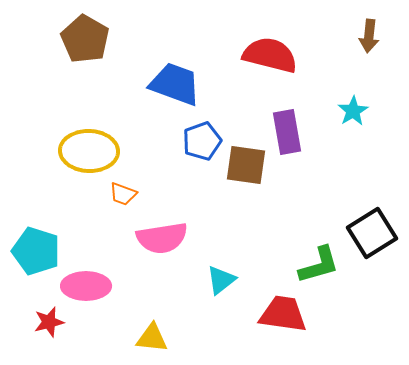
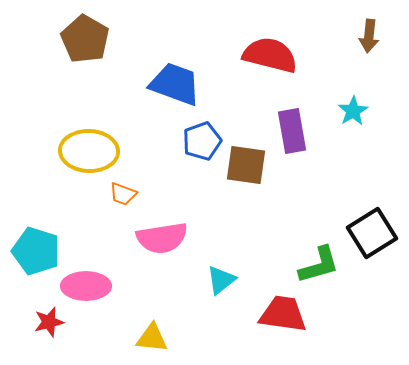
purple rectangle: moved 5 px right, 1 px up
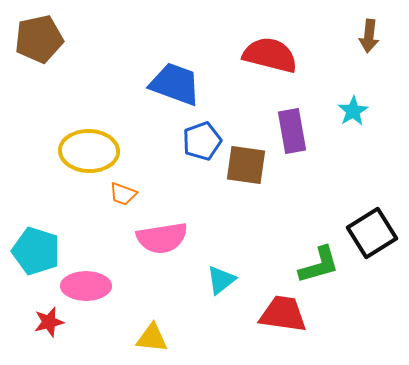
brown pentagon: moved 46 px left; rotated 30 degrees clockwise
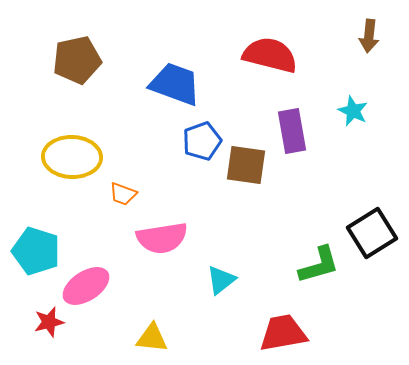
brown pentagon: moved 38 px right, 21 px down
cyan star: rotated 16 degrees counterclockwise
yellow ellipse: moved 17 px left, 6 px down
pink ellipse: rotated 33 degrees counterclockwise
red trapezoid: moved 19 px down; rotated 18 degrees counterclockwise
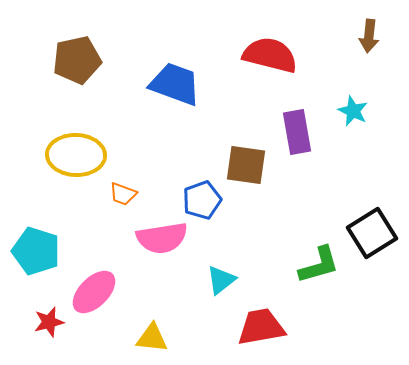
purple rectangle: moved 5 px right, 1 px down
blue pentagon: moved 59 px down
yellow ellipse: moved 4 px right, 2 px up
pink ellipse: moved 8 px right, 6 px down; rotated 12 degrees counterclockwise
red trapezoid: moved 22 px left, 6 px up
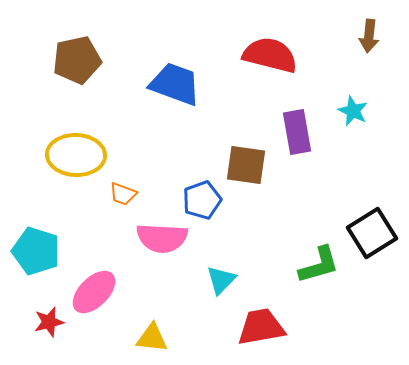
pink semicircle: rotated 12 degrees clockwise
cyan triangle: rotated 8 degrees counterclockwise
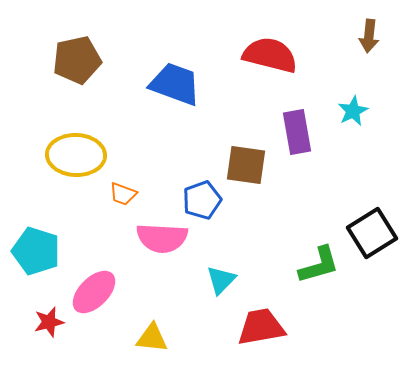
cyan star: rotated 20 degrees clockwise
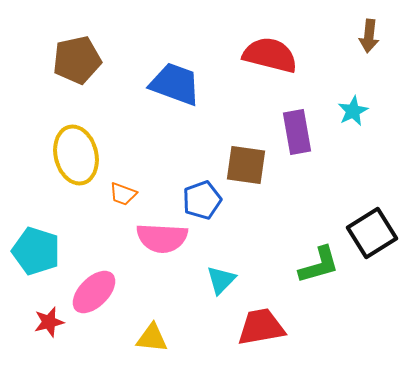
yellow ellipse: rotated 74 degrees clockwise
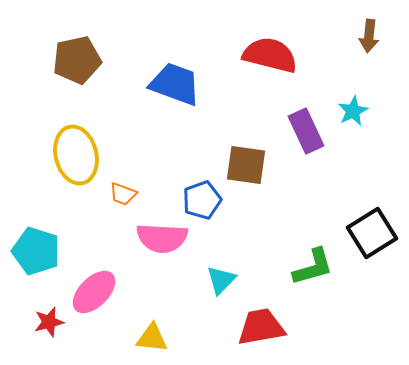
purple rectangle: moved 9 px right, 1 px up; rotated 15 degrees counterclockwise
green L-shape: moved 6 px left, 2 px down
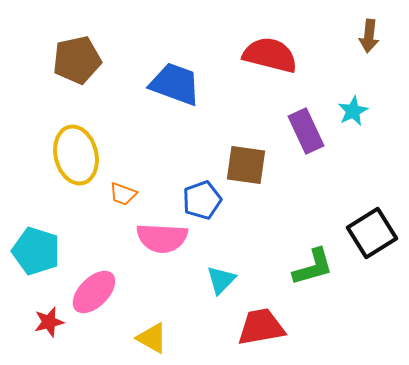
yellow triangle: rotated 24 degrees clockwise
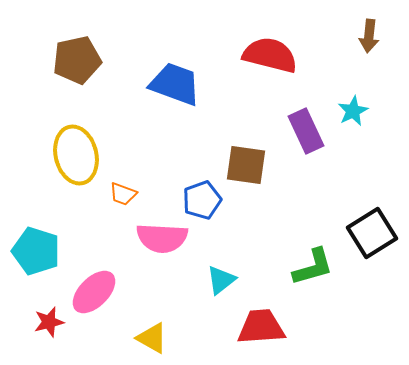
cyan triangle: rotated 8 degrees clockwise
red trapezoid: rotated 6 degrees clockwise
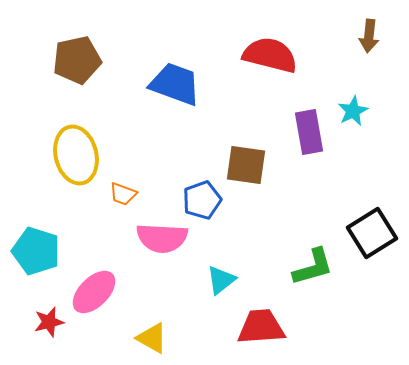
purple rectangle: moved 3 px right, 1 px down; rotated 15 degrees clockwise
